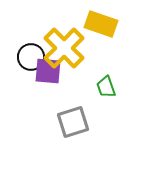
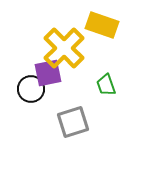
yellow rectangle: moved 1 px right, 1 px down
black circle: moved 32 px down
purple square: moved 2 px down; rotated 16 degrees counterclockwise
green trapezoid: moved 2 px up
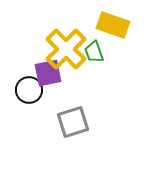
yellow rectangle: moved 11 px right
yellow cross: moved 2 px right, 1 px down
green trapezoid: moved 12 px left, 33 px up
black circle: moved 2 px left, 1 px down
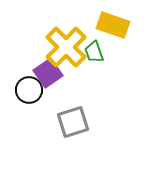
yellow cross: moved 2 px up
purple square: rotated 24 degrees counterclockwise
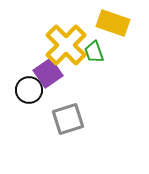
yellow rectangle: moved 2 px up
yellow cross: moved 2 px up
gray square: moved 5 px left, 3 px up
